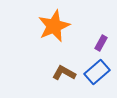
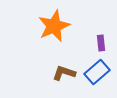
purple rectangle: rotated 35 degrees counterclockwise
brown L-shape: rotated 10 degrees counterclockwise
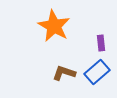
orange star: rotated 20 degrees counterclockwise
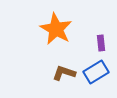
orange star: moved 2 px right, 3 px down
blue rectangle: moved 1 px left; rotated 10 degrees clockwise
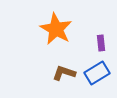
blue rectangle: moved 1 px right, 1 px down
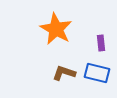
blue rectangle: rotated 45 degrees clockwise
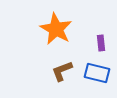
brown L-shape: moved 2 px left, 2 px up; rotated 40 degrees counterclockwise
